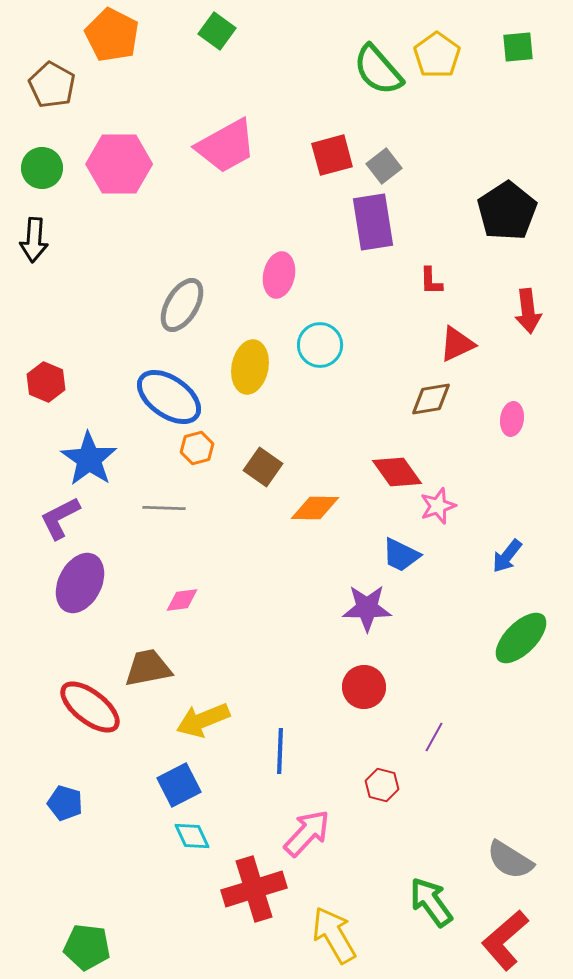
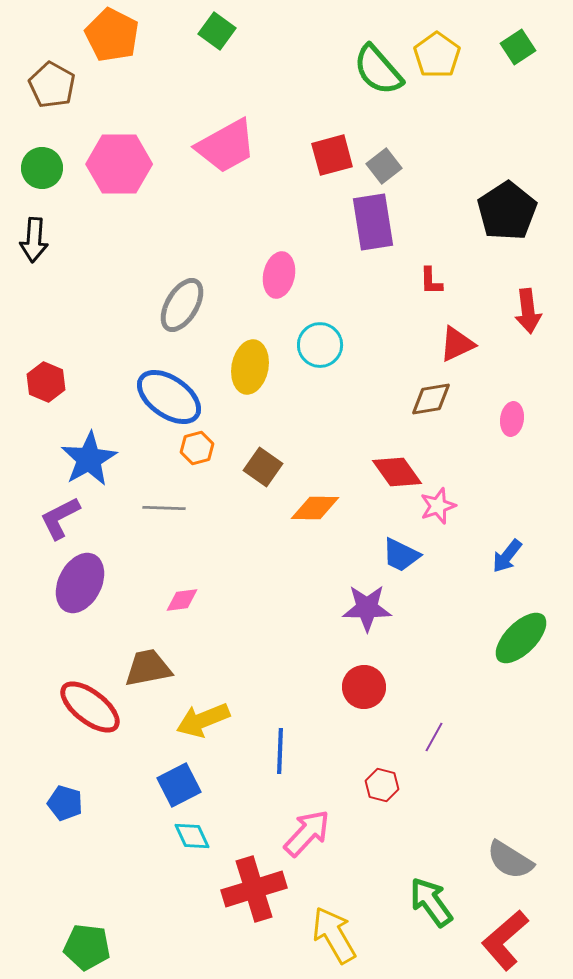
green square at (518, 47): rotated 28 degrees counterclockwise
blue star at (89, 459): rotated 8 degrees clockwise
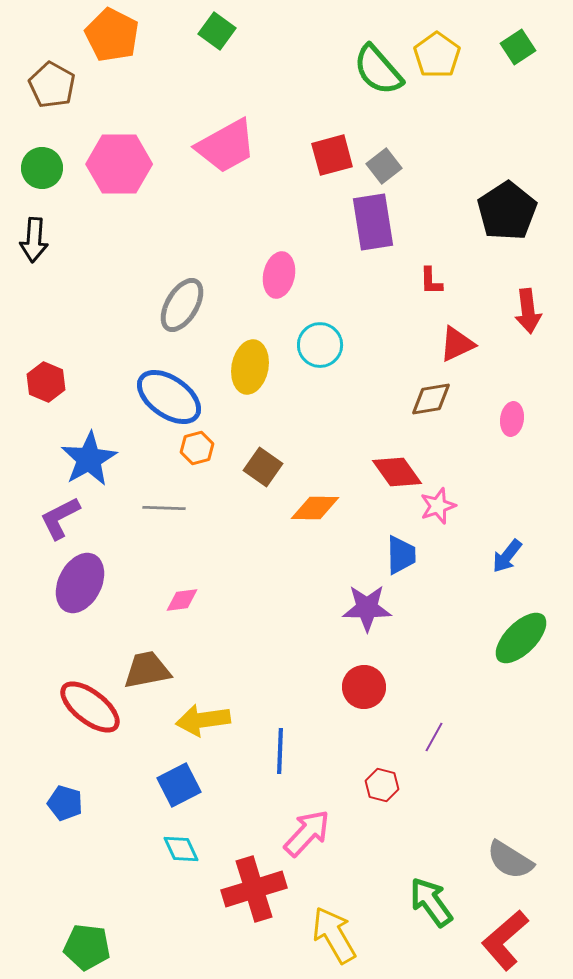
blue trapezoid at (401, 555): rotated 117 degrees counterclockwise
brown trapezoid at (148, 668): moved 1 px left, 2 px down
yellow arrow at (203, 720): rotated 14 degrees clockwise
cyan diamond at (192, 836): moved 11 px left, 13 px down
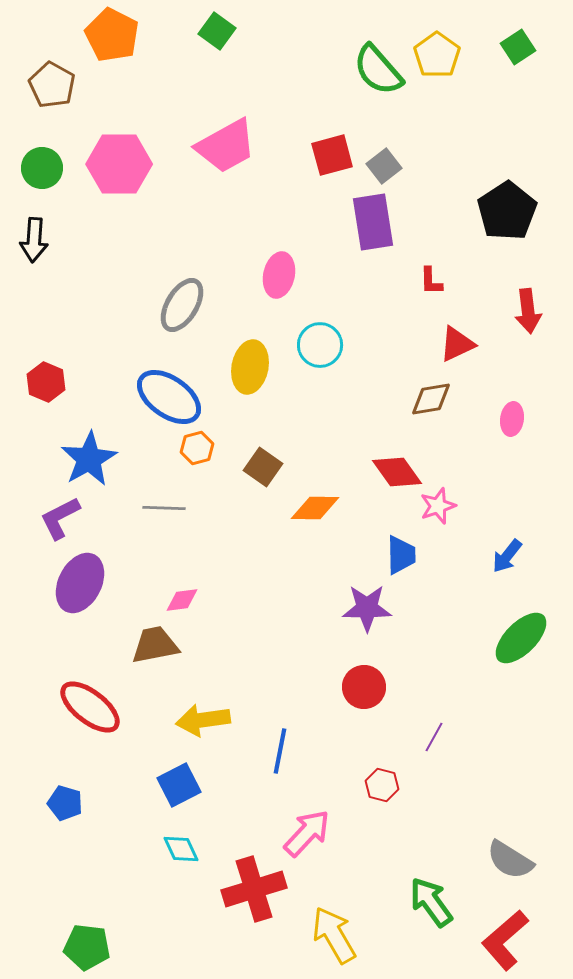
brown trapezoid at (147, 670): moved 8 px right, 25 px up
blue line at (280, 751): rotated 9 degrees clockwise
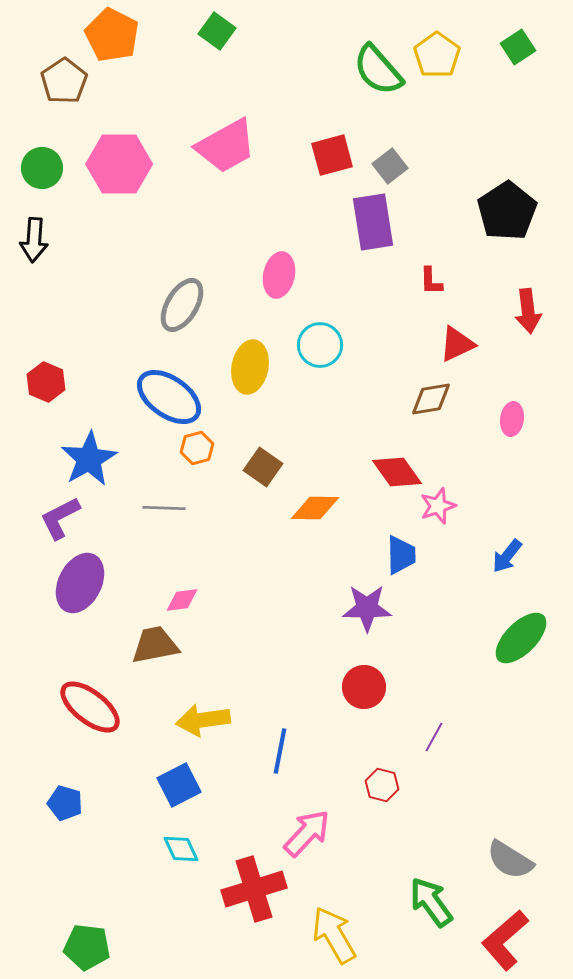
brown pentagon at (52, 85): moved 12 px right, 4 px up; rotated 9 degrees clockwise
gray square at (384, 166): moved 6 px right
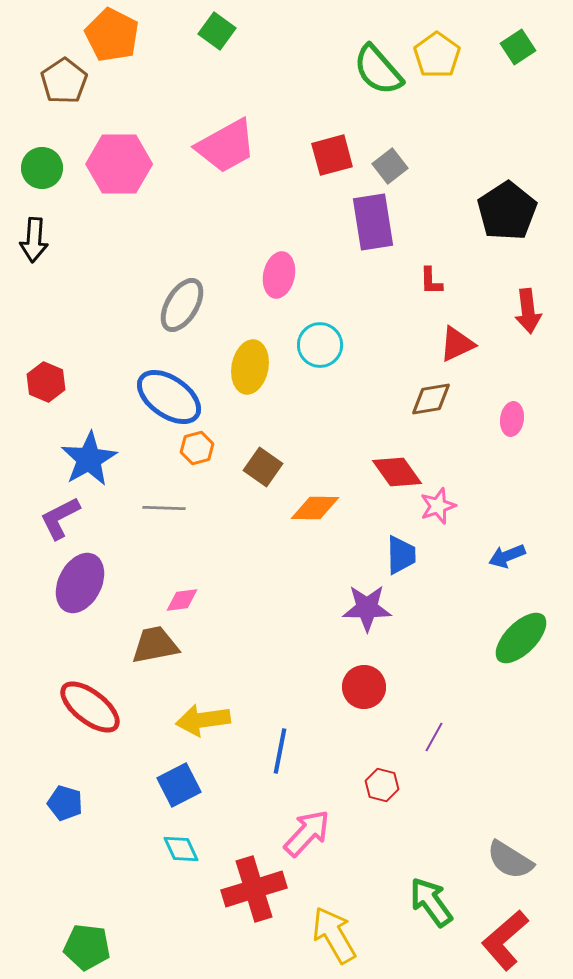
blue arrow at (507, 556): rotated 30 degrees clockwise
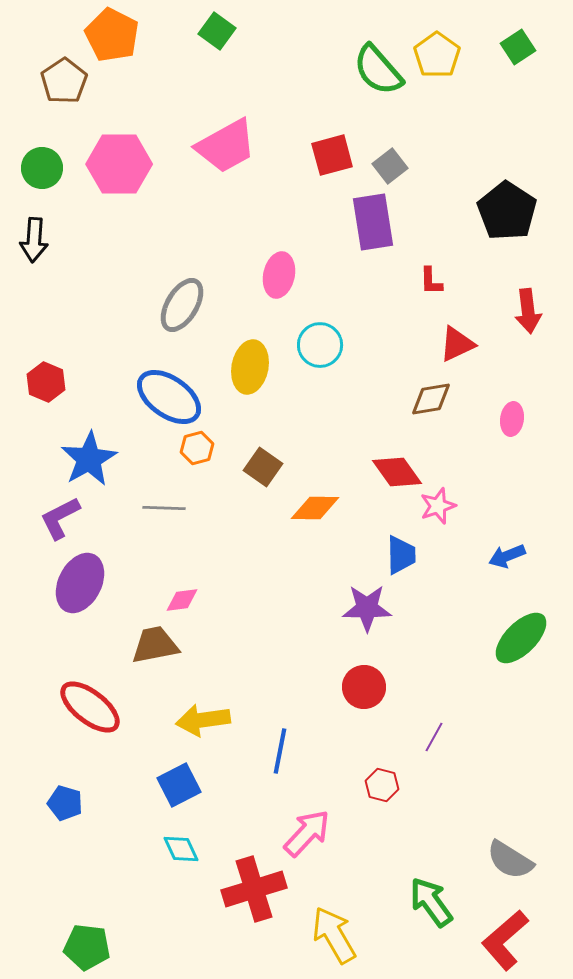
black pentagon at (507, 211): rotated 6 degrees counterclockwise
